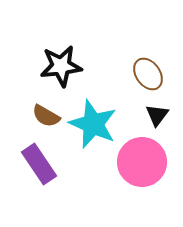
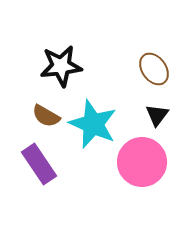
brown ellipse: moved 6 px right, 5 px up
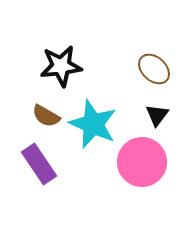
brown ellipse: rotated 12 degrees counterclockwise
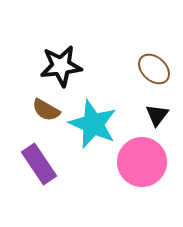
brown semicircle: moved 6 px up
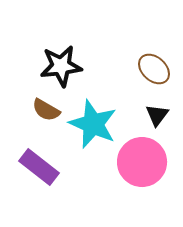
purple rectangle: moved 3 px down; rotated 18 degrees counterclockwise
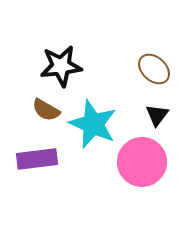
purple rectangle: moved 2 px left, 8 px up; rotated 45 degrees counterclockwise
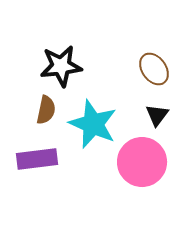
brown ellipse: rotated 12 degrees clockwise
brown semicircle: rotated 108 degrees counterclockwise
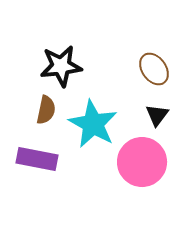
cyan star: rotated 6 degrees clockwise
purple rectangle: rotated 18 degrees clockwise
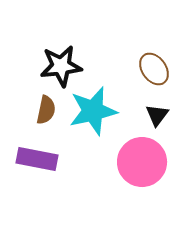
cyan star: moved 13 px up; rotated 30 degrees clockwise
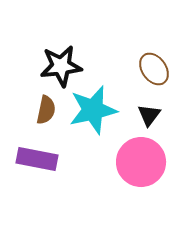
cyan star: moved 1 px up
black triangle: moved 8 px left
pink circle: moved 1 px left
